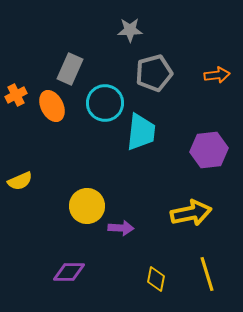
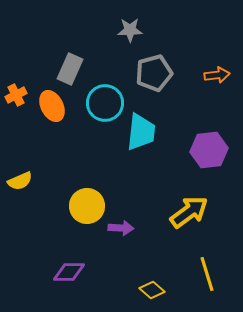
yellow arrow: moved 2 px left, 1 px up; rotated 24 degrees counterclockwise
yellow diamond: moved 4 px left, 11 px down; rotated 60 degrees counterclockwise
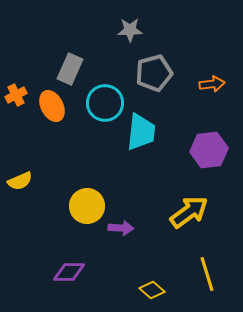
orange arrow: moved 5 px left, 9 px down
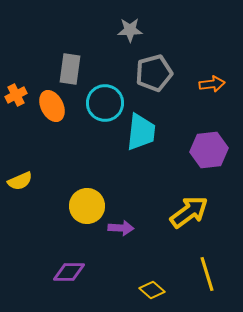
gray rectangle: rotated 16 degrees counterclockwise
